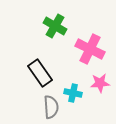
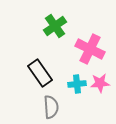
green cross: rotated 25 degrees clockwise
cyan cross: moved 4 px right, 9 px up; rotated 18 degrees counterclockwise
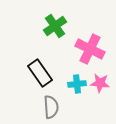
pink star: rotated 12 degrees clockwise
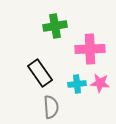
green cross: rotated 25 degrees clockwise
pink cross: rotated 28 degrees counterclockwise
